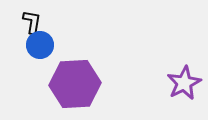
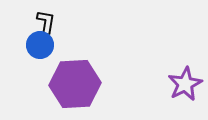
black L-shape: moved 14 px right
purple star: moved 1 px right, 1 px down
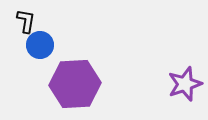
black L-shape: moved 20 px left, 1 px up
purple star: rotated 8 degrees clockwise
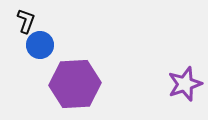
black L-shape: rotated 10 degrees clockwise
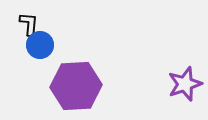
black L-shape: moved 3 px right, 3 px down; rotated 15 degrees counterclockwise
purple hexagon: moved 1 px right, 2 px down
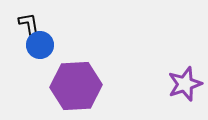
black L-shape: rotated 15 degrees counterclockwise
